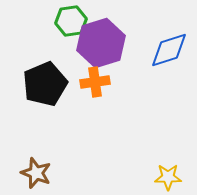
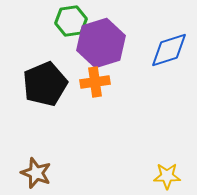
yellow star: moved 1 px left, 1 px up
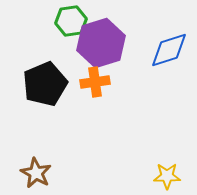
brown star: rotated 8 degrees clockwise
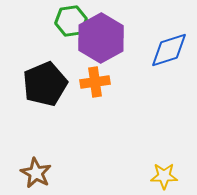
purple hexagon: moved 5 px up; rotated 12 degrees counterclockwise
yellow star: moved 3 px left
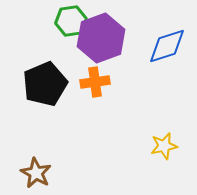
purple hexagon: rotated 9 degrees clockwise
blue diamond: moved 2 px left, 4 px up
yellow star: moved 30 px up; rotated 12 degrees counterclockwise
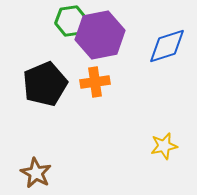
purple hexagon: moved 1 px left, 3 px up; rotated 9 degrees clockwise
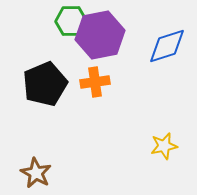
green hexagon: rotated 8 degrees clockwise
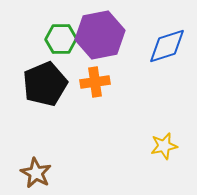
green hexagon: moved 10 px left, 18 px down
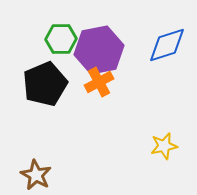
purple hexagon: moved 1 px left, 15 px down
blue diamond: moved 1 px up
orange cross: moved 4 px right; rotated 20 degrees counterclockwise
brown star: moved 2 px down
